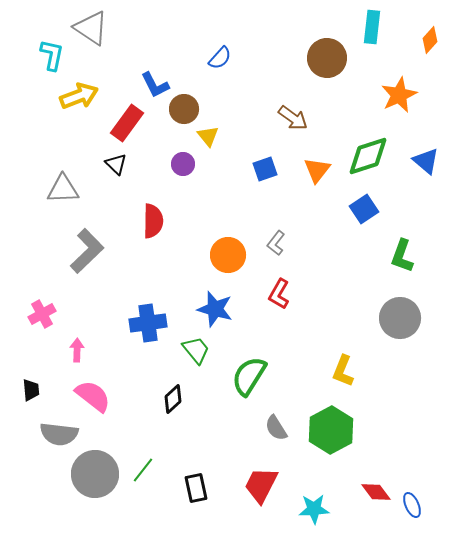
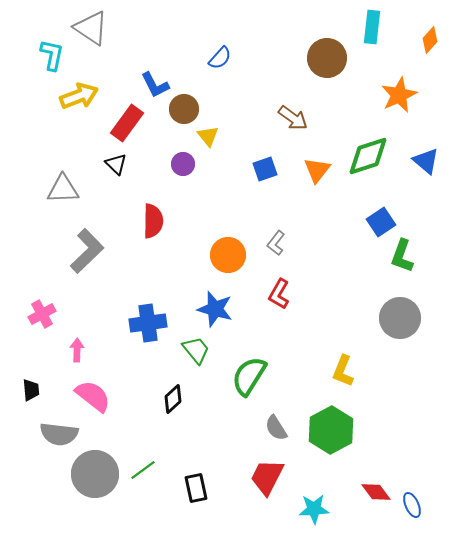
blue square at (364, 209): moved 17 px right, 13 px down
green line at (143, 470): rotated 16 degrees clockwise
red trapezoid at (261, 485): moved 6 px right, 8 px up
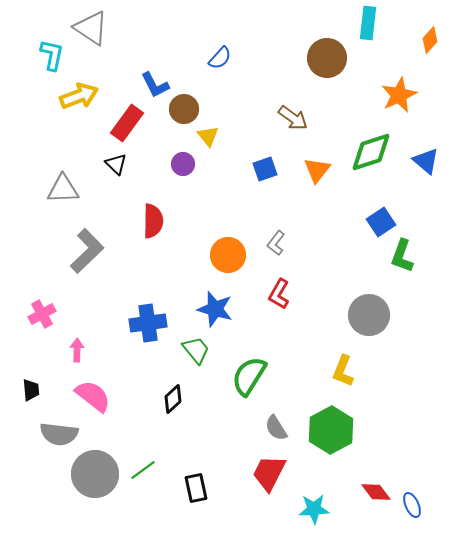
cyan rectangle at (372, 27): moved 4 px left, 4 px up
green diamond at (368, 156): moved 3 px right, 4 px up
gray circle at (400, 318): moved 31 px left, 3 px up
red trapezoid at (267, 477): moved 2 px right, 4 px up
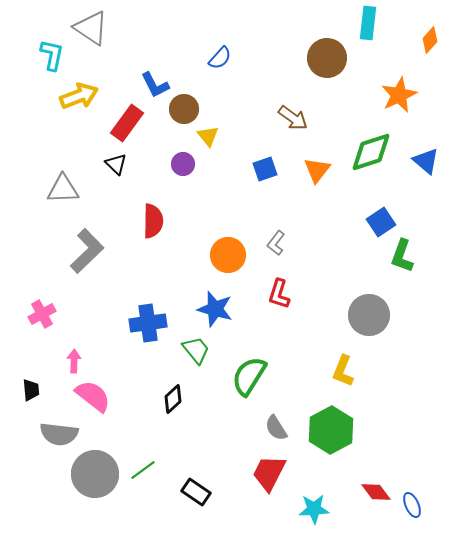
red L-shape at (279, 294): rotated 12 degrees counterclockwise
pink arrow at (77, 350): moved 3 px left, 11 px down
black rectangle at (196, 488): moved 4 px down; rotated 44 degrees counterclockwise
